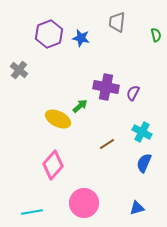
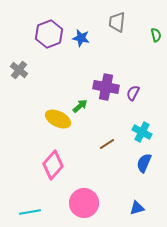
cyan line: moved 2 px left
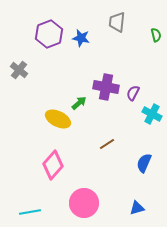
green arrow: moved 1 px left, 3 px up
cyan cross: moved 10 px right, 18 px up
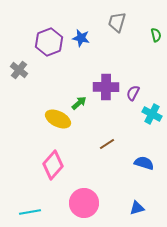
gray trapezoid: rotated 10 degrees clockwise
purple hexagon: moved 8 px down
purple cross: rotated 10 degrees counterclockwise
blue semicircle: rotated 84 degrees clockwise
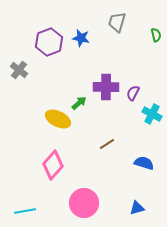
cyan line: moved 5 px left, 1 px up
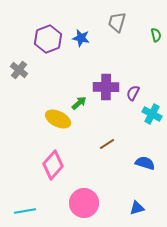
purple hexagon: moved 1 px left, 3 px up
blue semicircle: moved 1 px right
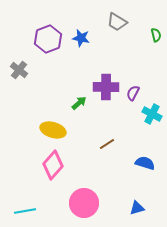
gray trapezoid: rotated 75 degrees counterclockwise
yellow ellipse: moved 5 px left, 11 px down; rotated 10 degrees counterclockwise
